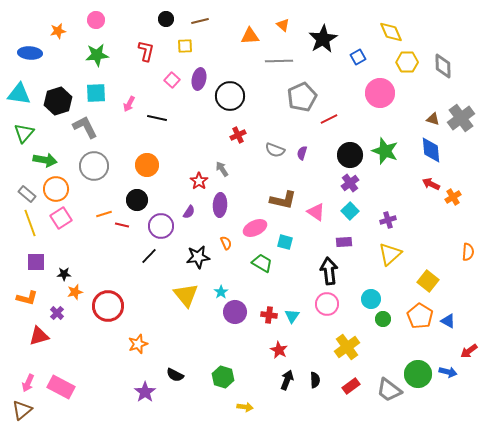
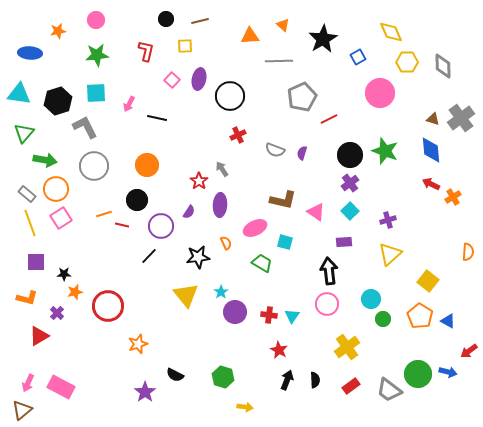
red triangle at (39, 336): rotated 15 degrees counterclockwise
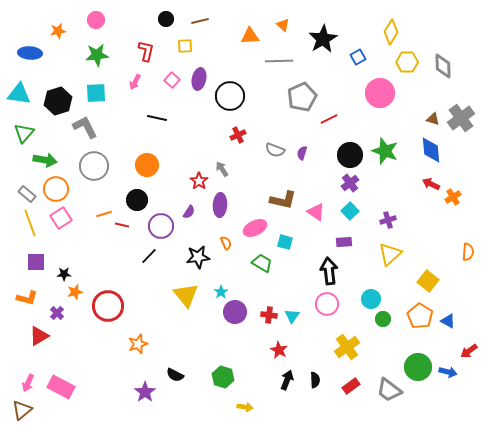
yellow diamond at (391, 32): rotated 55 degrees clockwise
pink arrow at (129, 104): moved 6 px right, 22 px up
green circle at (418, 374): moved 7 px up
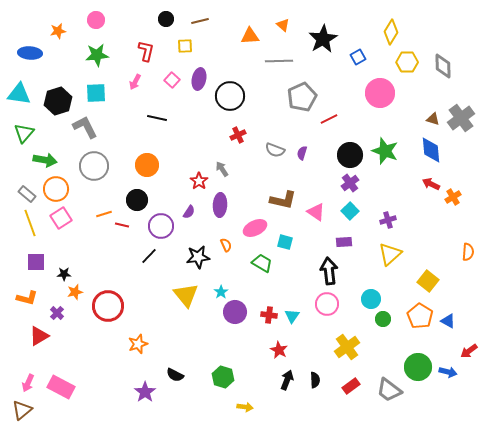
orange semicircle at (226, 243): moved 2 px down
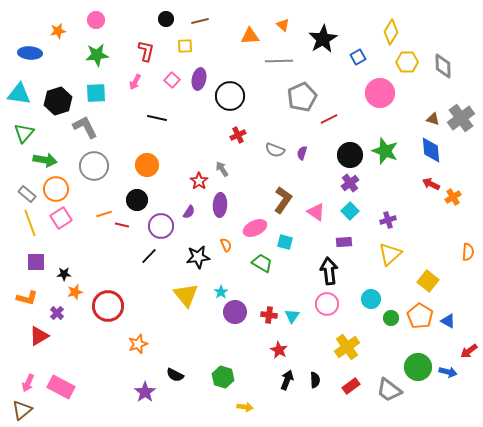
brown L-shape at (283, 200): rotated 68 degrees counterclockwise
green circle at (383, 319): moved 8 px right, 1 px up
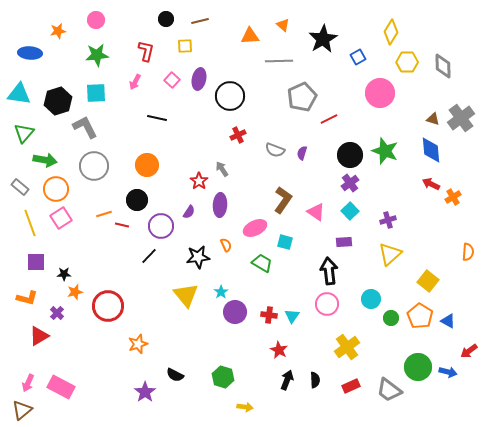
gray rectangle at (27, 194): moved 7 px left, 7 px up
red rectangle at (351, 386): rotated 12 degrees clockwise
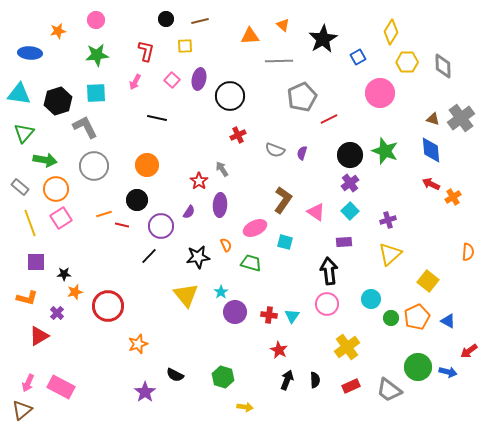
green trapezoid at (262, 263): moved 11 px left; rotated 15 degrees counterclockwise
orange pentagon at (420, 316): moved 3 px left, 1 px down; rotated 15 degrees clockwise
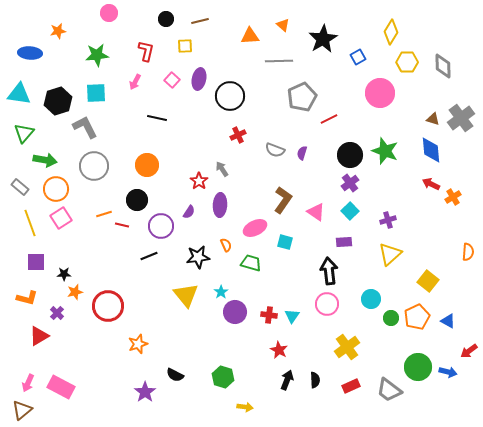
pink circle at (96, 20): moved 13 px right, 7 px up
black line at (149, 256): rotated 24 degrees clockwise
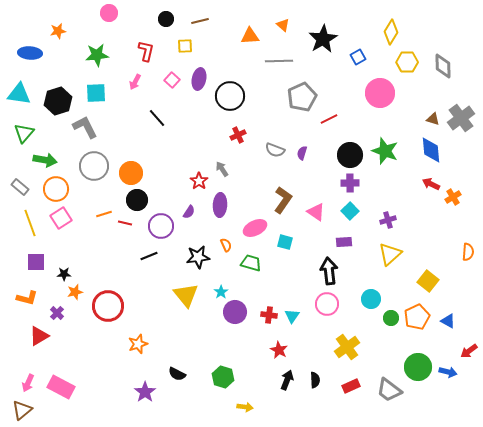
black line at (157, 118): rotated 36 degrees clockwise
orange circle at (147, 165): moved 16 px left, 8 px down
purple cross at (350, 183): rotated 36 degrees clockwise
red line at (122, 225): moved 3 px right, 2 px up
black semicircle at (175, 375): moved 2 px right, 1 px up
